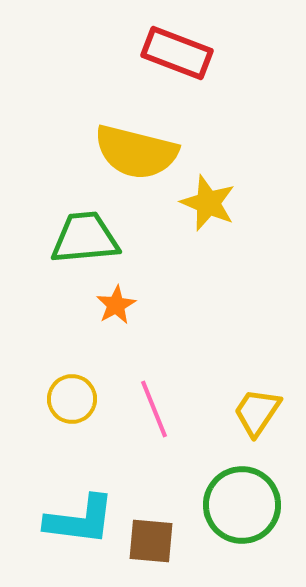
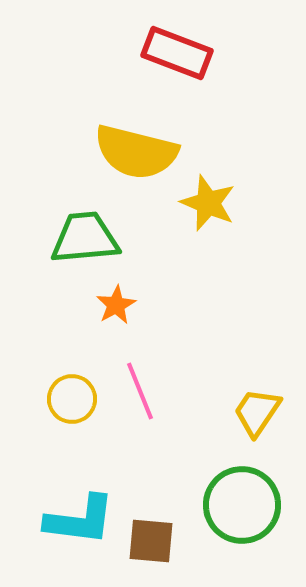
pink line: moved 14 px left, 18 px up
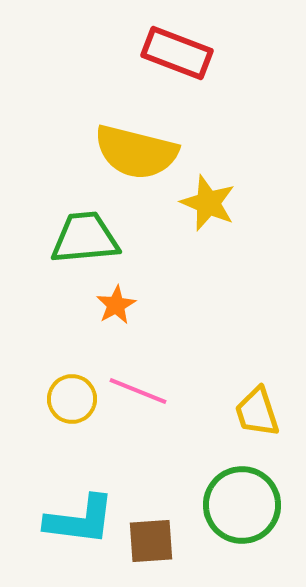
pink line: moved 2 px left; rotated 46 degrees counterclockwise
yellow trapezoid: rotated 52 degrees counterclockwise
brown square: rotated 9 degrees counterclockwise
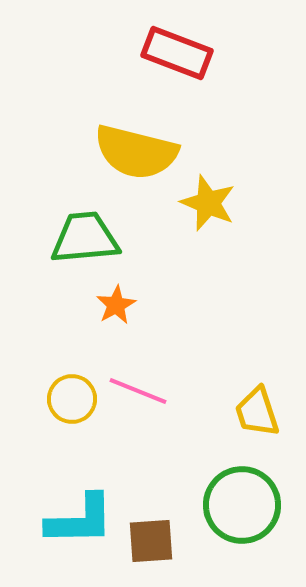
cyan L-shape: rotated 8 degrees counterclockwise
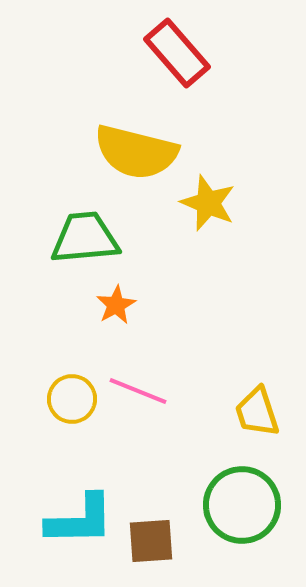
red rectangle: rotated 28 degrees clockwise
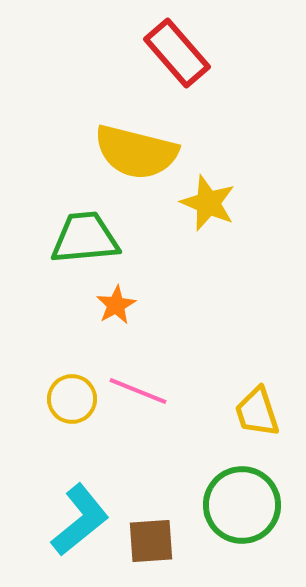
cyan L-shape: rotated 38 degrees counterclockwise
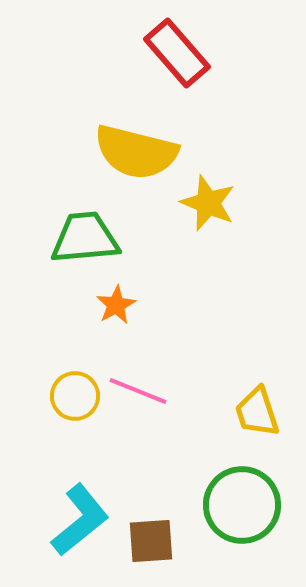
yellow circle: moved 3 px right, 3 px up
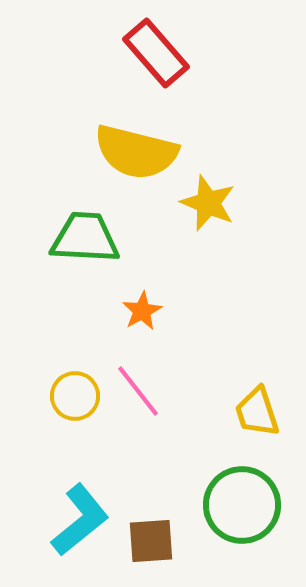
red rectangle: moved 21 px left
green trapezoid: rotated 8 degrees clockwise
orange star: moved 26 px right, 6 px down
pink line: rotated 30 degrees clockwise
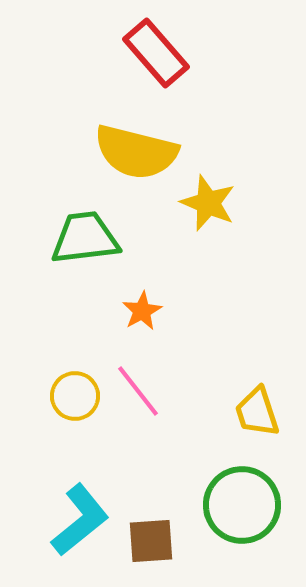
green trapezoid: rotated 10 degrees counterclockwise
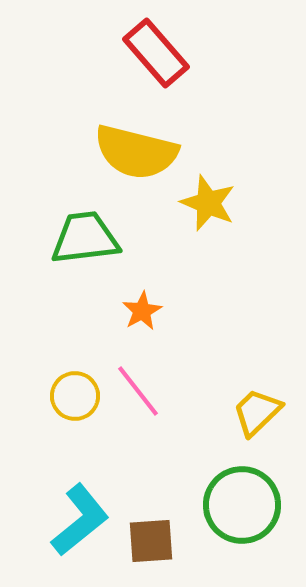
yellow trapezoid: rotated 64 degrees clockwise
